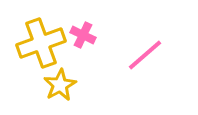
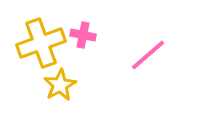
pink cross: rotated 15 degrees counterclockwise
pink line: moved 3 px right
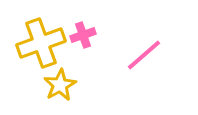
pink cross: rotated 30 degrees counterclockwise
pink line: moved 4 px left
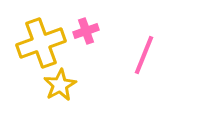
pink cross: moved 3 px right, 4 px up
pink line: rotated 27 degrees counterclockwise
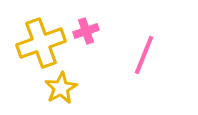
yellow star: moved 1 px right, 3 px down
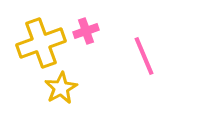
pink line: moved 1 px down; rotated 45 degrees counterclockwise
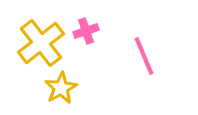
yellow cross: rotated 18 degrees counterclockwise
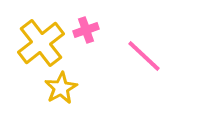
pink cross: moved 1 px up
pink line: rotated 24 degrees counterclockwise
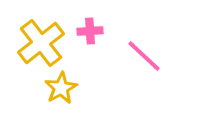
pink cross: moved 4 px right, 1 px down; rotated 15 degrees clockwise
